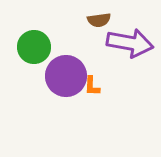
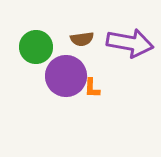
brown semicircle: moved 17 px left, 19 px down
green circle: moved 2 px right
orange L-shape: moved 2 px down
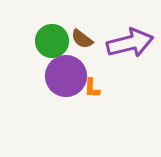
brown semicircle: rotated 45 degrees clockwise
purple arrow: rotated 24 degrees counterclockwise
green circle: moved 16 px right, 6 px up
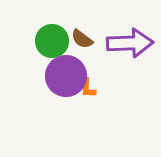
purple arrow: rotated 12 degrees clockwise
orange L-shape: moved 4 px left
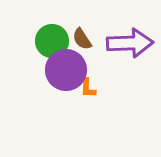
brown semicircle: rotated 20 degrees clockwise
purple circle: moved 6 px up
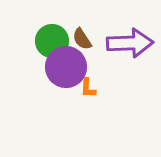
purple circle: moved 3 px up
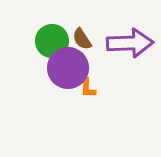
purple circle: moved 2 px right, 1 px down
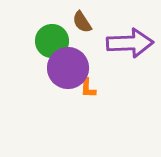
brown semicircle: moved 17 px up
